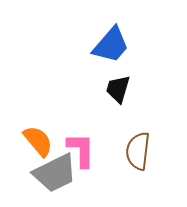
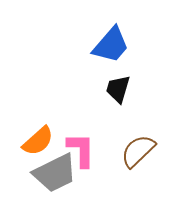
orange semicircle: rotated 88 degrees clockwise
brown semicircle: rotated 39 degrees clockwise
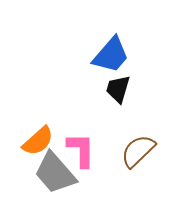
blue trapezoid: moved 10 px down
gray trapezoid: rotated 75 degrees clockwise
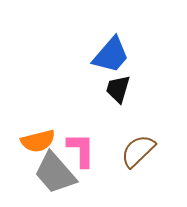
orange semicircle: rotated 28 degrees clockwise
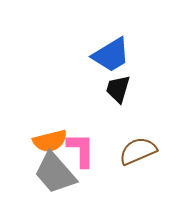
blue trapezoid: rotated 18 degrees clockwise
orange semicircle: moved 12 px right
brown semicircle: rotated 21 degrees clockwise
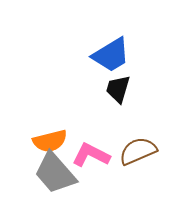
pink L-shape: moved 10 px right, 5 px down; rotated 63 degrees counterclockwise
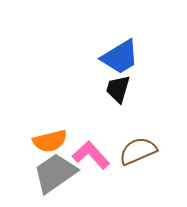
blue trapezoid: moved 9 px right, 2 px down
pink L-shape: rotated 21 degrees clockwise
gray trapezoid: rotated 96 degrees clockwise
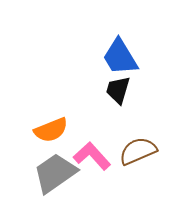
blue trapezoid: rotated 90 degrees clockwise
black trapezoid: moved 1 px down
orange semicircle: moved 1 px right, 11 px up; rotated 8 degrees counterclockwise
pink L-shape: moved 1 px right, 1 px down
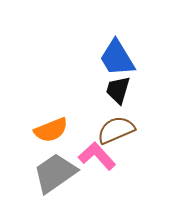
blue trapezoid: moved 3 px left, 1 px down
brown semicircle: moved 22 px left, 21 px up
pink L-shape: moved 5 px right
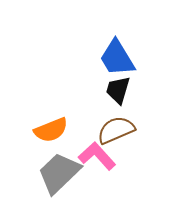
gray trapezoid: moved 4 px right; rotated 9 degrees counterclockwise
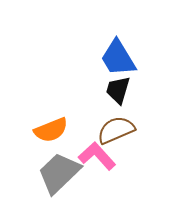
blue trapezoid: moved 1 px right
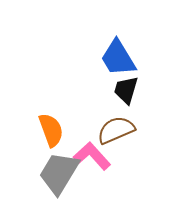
black trapezoid: moved 8 px right
orange semicircle: rotated 88 degrees counterclockwise
pink L-shape: moved 5 px left
gray trapezoid: rotated 15 degrees counterclockwise
